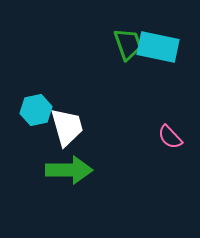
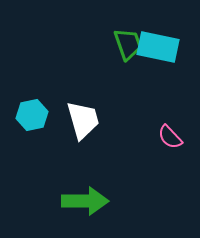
cyan hexagon: moved 4 px left, 5 px down
white trapezoid: moved 16 px right, 7 px up
green arrow: moved 16 px right, 31 px down
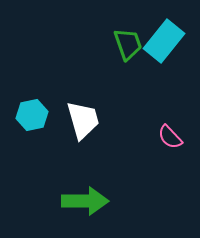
cyan rectangle: moved 6 px right, 6 px up; rotated 63 degrees counterclockwise
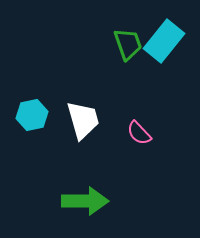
pink semicircle: moved 31 px left, 4 px up
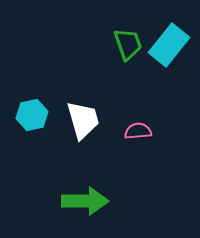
cyan rectangle: moved 5 px right, 4 px down
pink semicircle: moved 1 px left, 2 px up; rotated 128 degrees clockwise
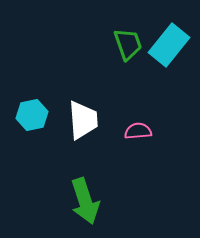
white trapezoid: rotated 12 degrees clockwise
green arrow: rotated 72 degrees clockwise
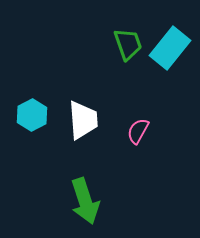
cyan rectangle: moved 1 px right, 3 px down
cyan hexagon: rotated 16 degrees counterclockwise
pink semicircle: rotated 56 degrees counterclockwise
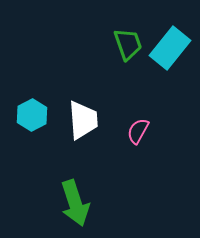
green arrow: moved 10 px left, 2 px down
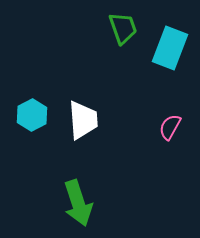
green trapezoid: moved 5 px left, 16 px up
cyan rectangle: rotated 18 degrees counterclockwise
pink semicircle: moved 32 px right, 4 px up
green arrow: moved 3 px right
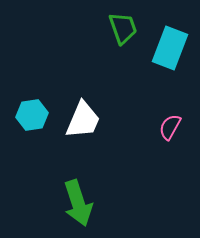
cyan hexagon: rotated 20 degrees clockwise
white trapezoid: rotated 27 degrees clockwise
